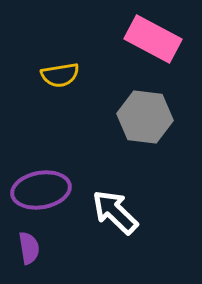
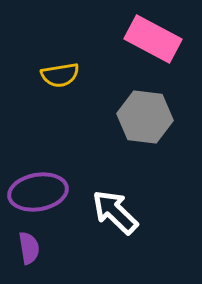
purple ellipse: moved 3 px left, 2 px down
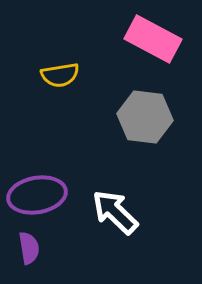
purple ellipse: moved 1 px left, 3 px down
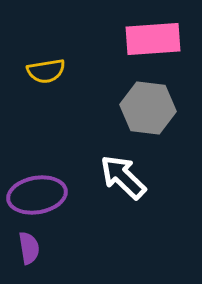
pink rectangle: rotated 32 degrees counterclockwise
yellow semicircle: moved 14 px left, 4 px up
gray hexagon: moved 3 px right, 9 px up
white arrow: moved 8 px right, 35 px up
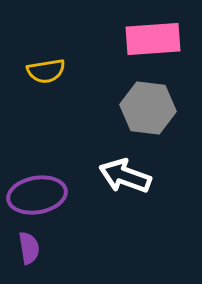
white arrow: moved 2 px right, 1 px up; rotated 24 degrees counterclockwise
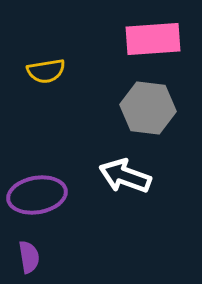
purple semicircle: moved 9 px down
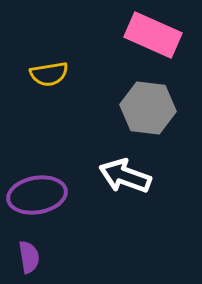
pink rectangle: moved 4 px up; rotated 28 degrees clockwise
yellow semicircle: moved 3 px right, 3 px down
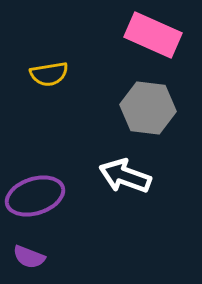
purple ellipse: moved 2 px left, 1 px down; rotated 8 degrees counterclockwise
purple semicircle: rotated 120 degrees clockwise
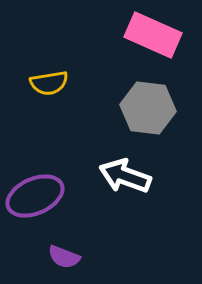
yellow semicircle: moved 9 px down
purple ellipse: rotated 6 degrees counterclockwise
purple semicircle: moved 35 px right
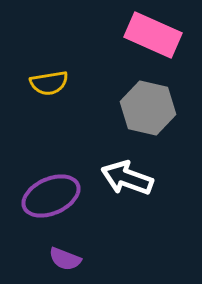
gray hexagon: rotated 6 degrees clockwise
white arrow: moved 2 px right, 2 px down
purple ellipse: moved 16 px right
purple semicircle: moved 1 px right, 2 px down
